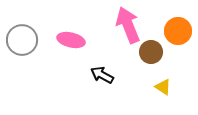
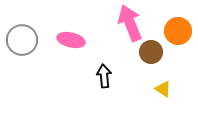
pink arrow: moved 2 px right, 2 px up
black arrow: moved 2 px right, 1 px down; rotated 55 degrees clockwise
yellow triangle: moved 2 px down
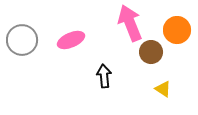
orange circle: moved 1 px left, 1 px up
pink ellipse: rotated 36 degrees counterclockwise
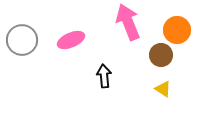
pink arrow: moved 2 px left, 1 px up
brown circle: moved 10 px right, 3 px down
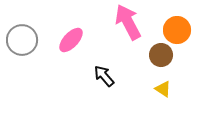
pink arrow: rotated 6 degrees counterclockwise
pink ellipse: rotated 24 degrees counterclockwise
black arrow: rotated 35 degrees counterclockwise
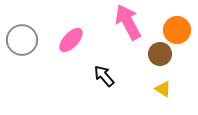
brown circle: moved 1 px left, 1 px up
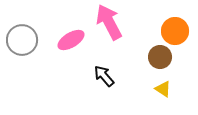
pink arrow: moved 19 px left
orange circle: moved 2 px left, 1 px down
pink ellipse: rotated 16 degrees clockwise
brown circle: moved 3 px down
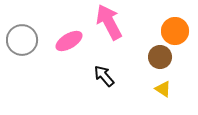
pink ellipse: moved 2 px left, 1 px down
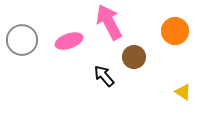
pink ellipse: rotated 12 degrees clockwise
brown circle: moved 26 px left
yellow triangle: moved 20 px right, 3 px down
